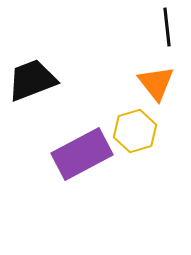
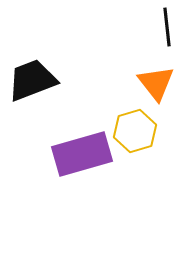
purple rectangle: rotated 12 degrees clockwise
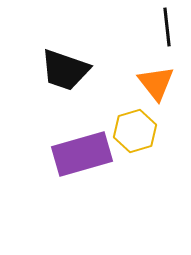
black trapezoid: moved 33 px right, 10 px up; rotated 140 degrees counterclockwise
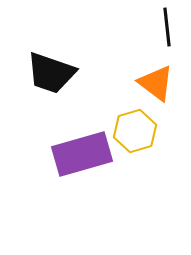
black trapezoid: moved 14 px left, 3 px down
orange triangle: rotated 15 degrees counterclockwise
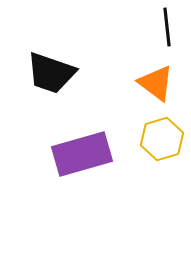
yellow hexagon: moved 27 px right, 8 px down
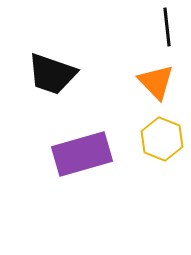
black trapezoid: moved 1 px right, 1 px down
orange triangle: moved 1 px up; rotated 9 degrees clockwise
yellow hexagon: rotated 21 degrees counterclockwise
